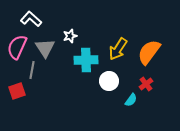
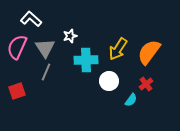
gray line: moved 14 px right, 2 px down; rotated 12 degrees clockwise
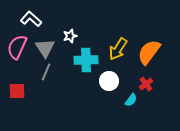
red square: rotated 18 degrees clockwise
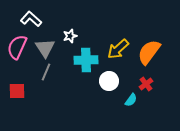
yellow arrow: rotated 15 degrees clockwise
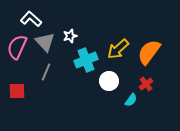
gray triangle: moved 6 px up; rotated 10 degrees counterclockwise
cyan cross: rotated 20 degrees counterclockwise
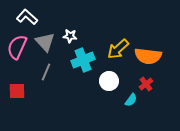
white L-shape: moved 4 px left, 2 px up
white star: rotated 24 degrees clockwise
orange semicircle: moved 1 px left, 4 px down; rotated 120 degrees counterclockwise
cyan cross: moved 3 px left
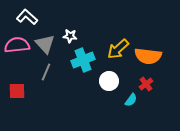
gray triangle: moved 2 px down
pink semicircle: moved 2 px up; rotated 60 degrees clockwise
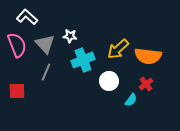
pink semicircle: rotated 75 degrees clockwise
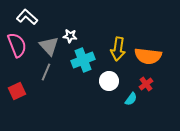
gray triangle: moved 4 px right, 2 px down
yellow arrow: rotated 40 degrees counterclockwise
red square: rotated 24 degrees counterclockwise
cyan semicircle: moved 1 px up
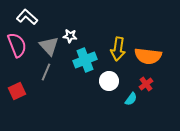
cyan cross: moved 2 px right
